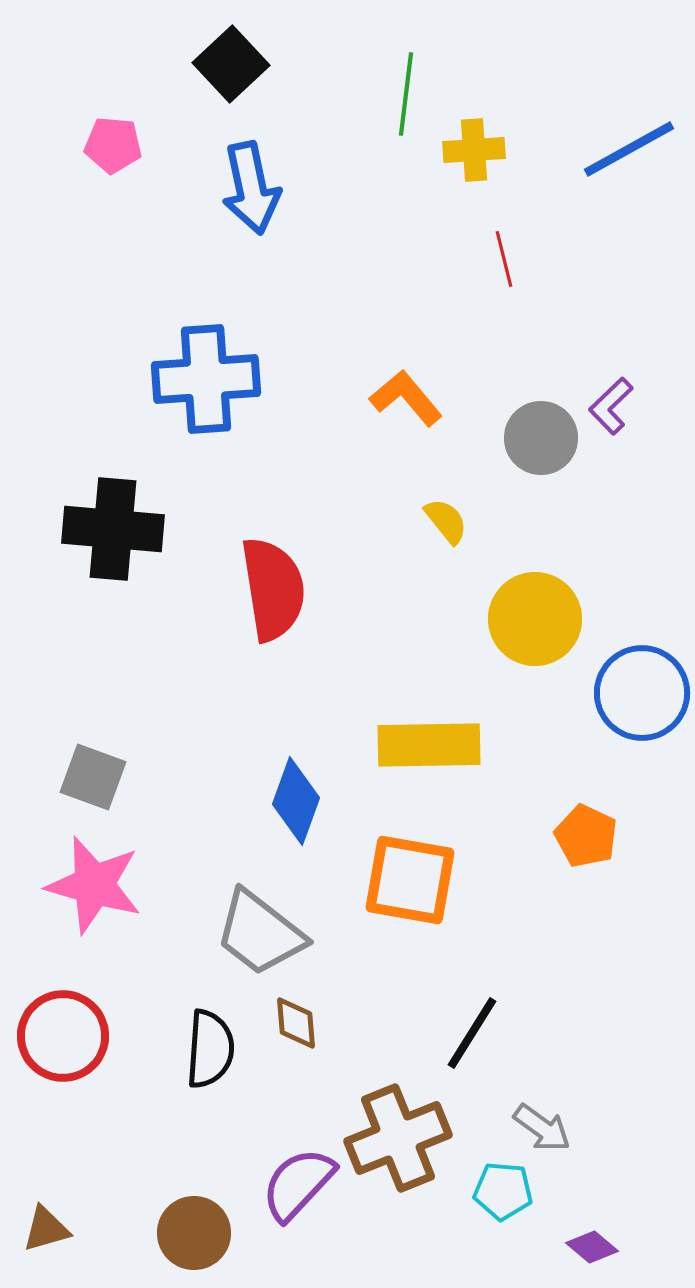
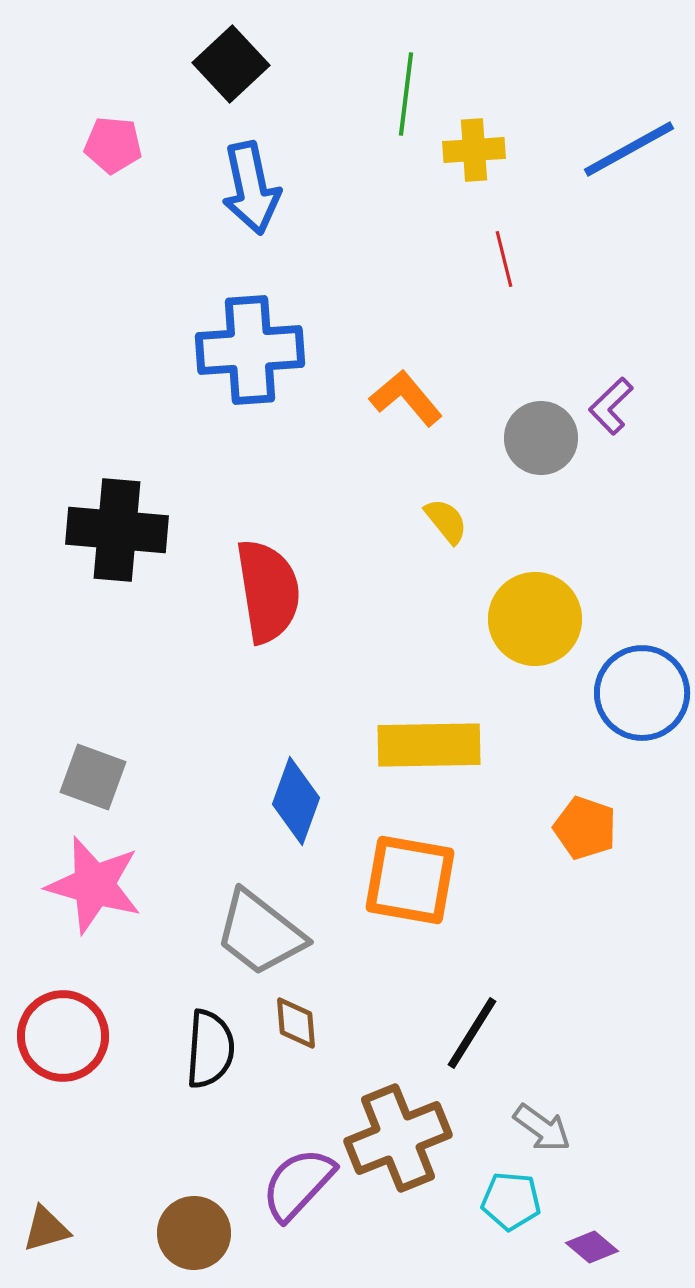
blue cross: moved 44 px right, 29 px up
black cross: moved 4 px right, 1 px down
red semicircle: moved 5 px left, 2 px down
orange pentagon: moved 1 px left, 8 px up; rotated 6 degrees counterclockwise
cyan pentagon: moved 8 px right, 10 px down
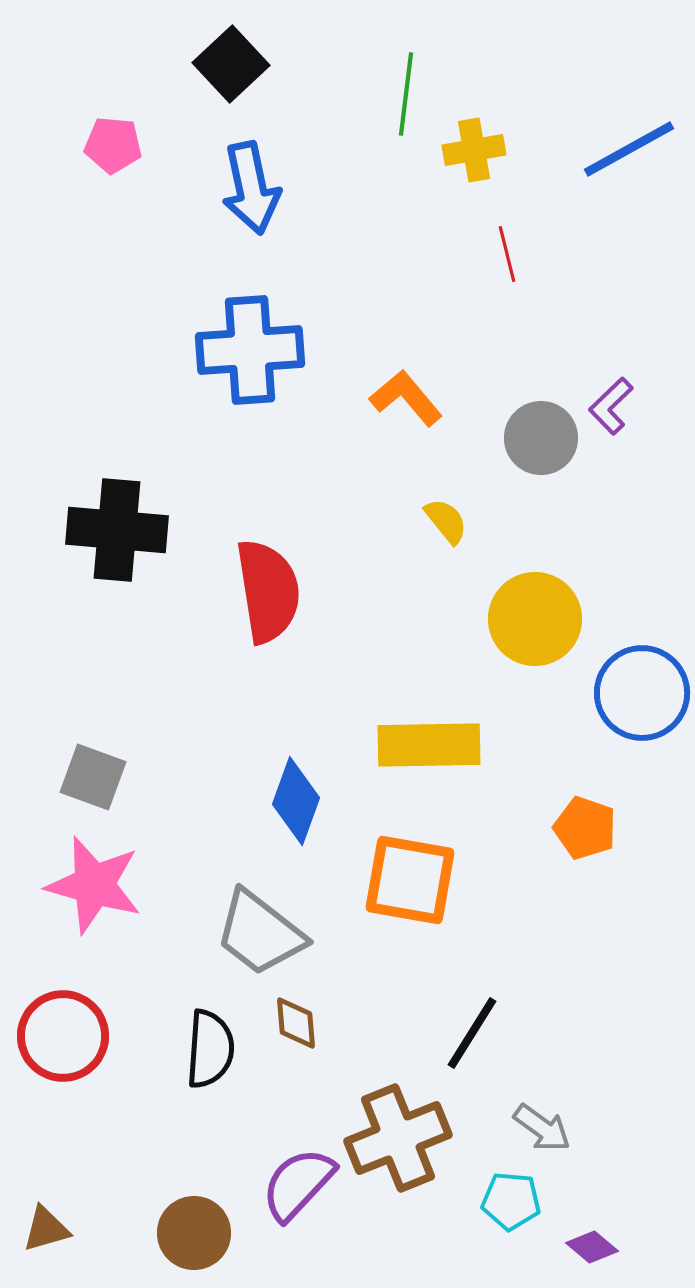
yellow cross: rotated 6 degrees counterclockwise
red line: moved 3 px right, 5 px up
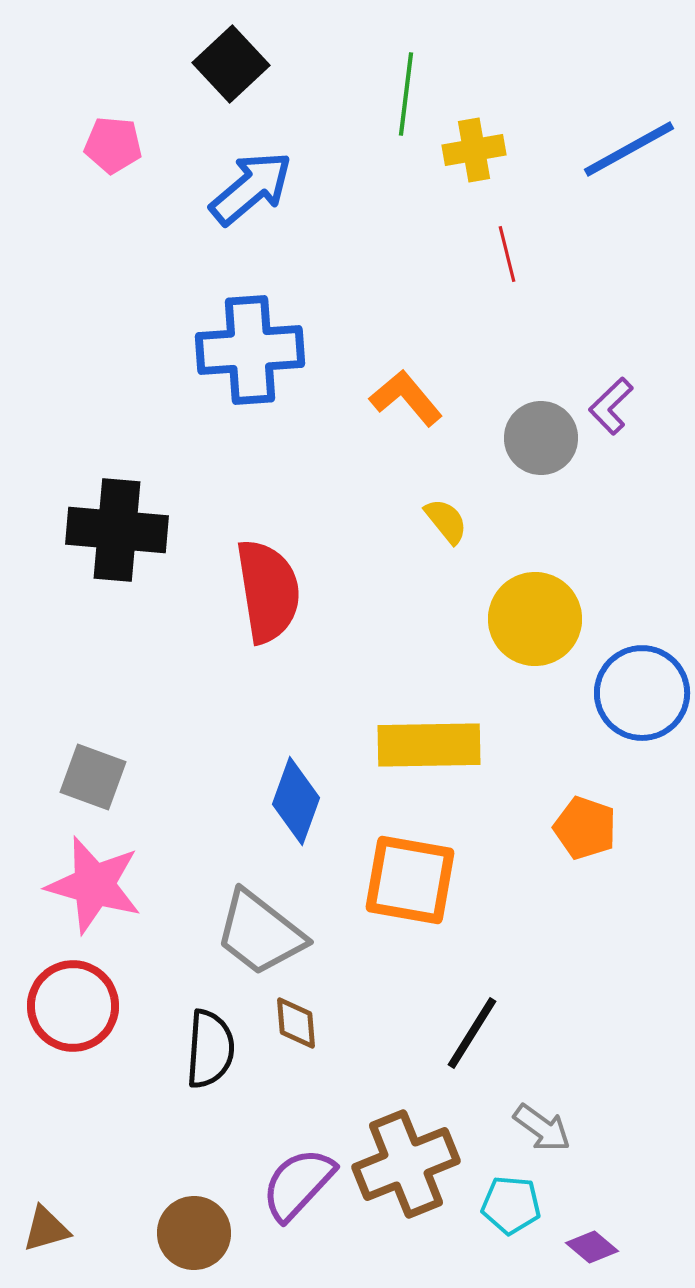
blue arrow: rotated 118 degrees counterclockwise
red circle: moved 10 px right, 30 px up
brown cross: moved 8 px right, 26 px down
cyan pentagon: moved 4 px down
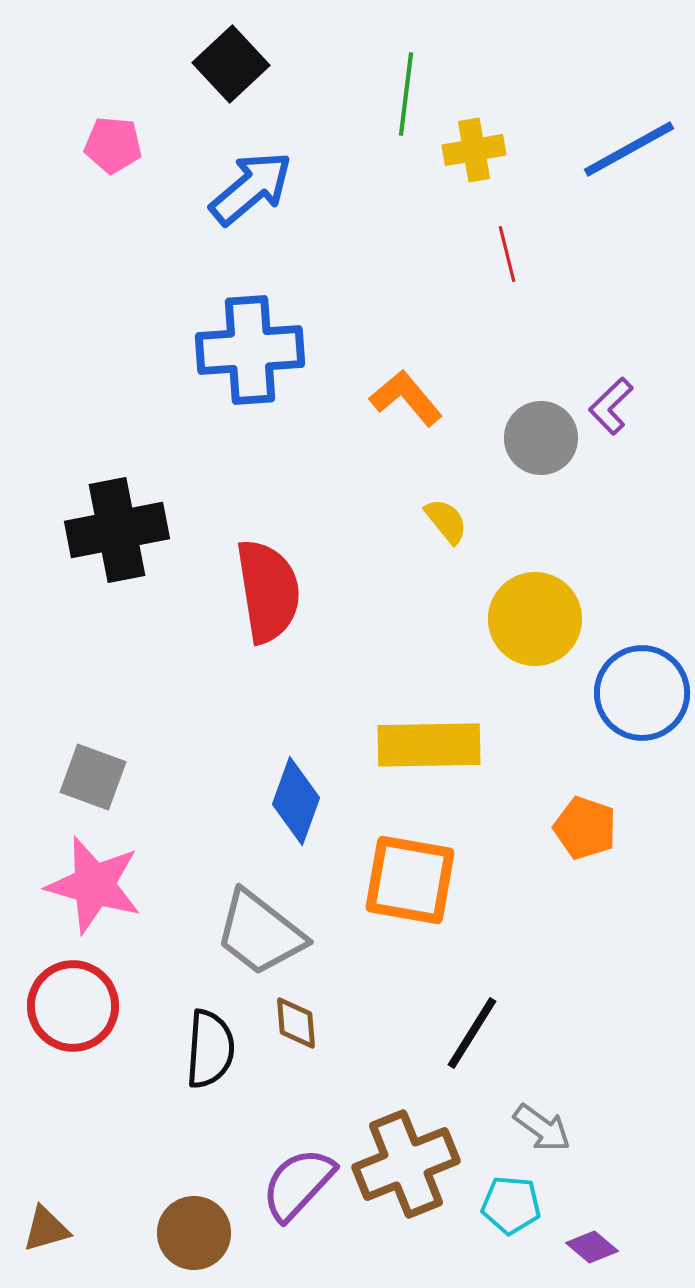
black cross: rotated 16 degrees counterclockwise
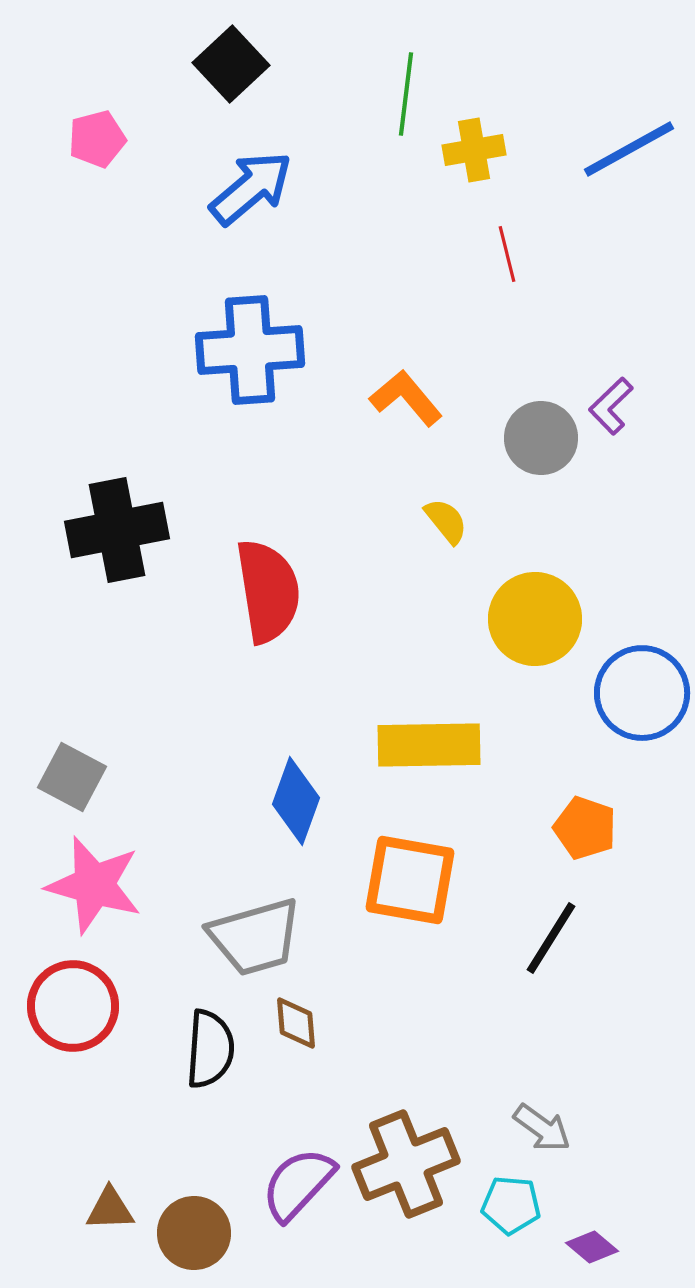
pink pentagon: moved 16 px left, 6 px up; rotated 20 degrees counterclockwise
gray square: moved 21 px left; rotated 8 degrees clockwise
gray trapezoid: moved 5 px left, 4 px down; rotated 54 degrees counterclockwise
black line: moved 79 px right, 95 px up
brown triangle: moved 64 px right, 20 px up; rotated 14 degrees clockwise
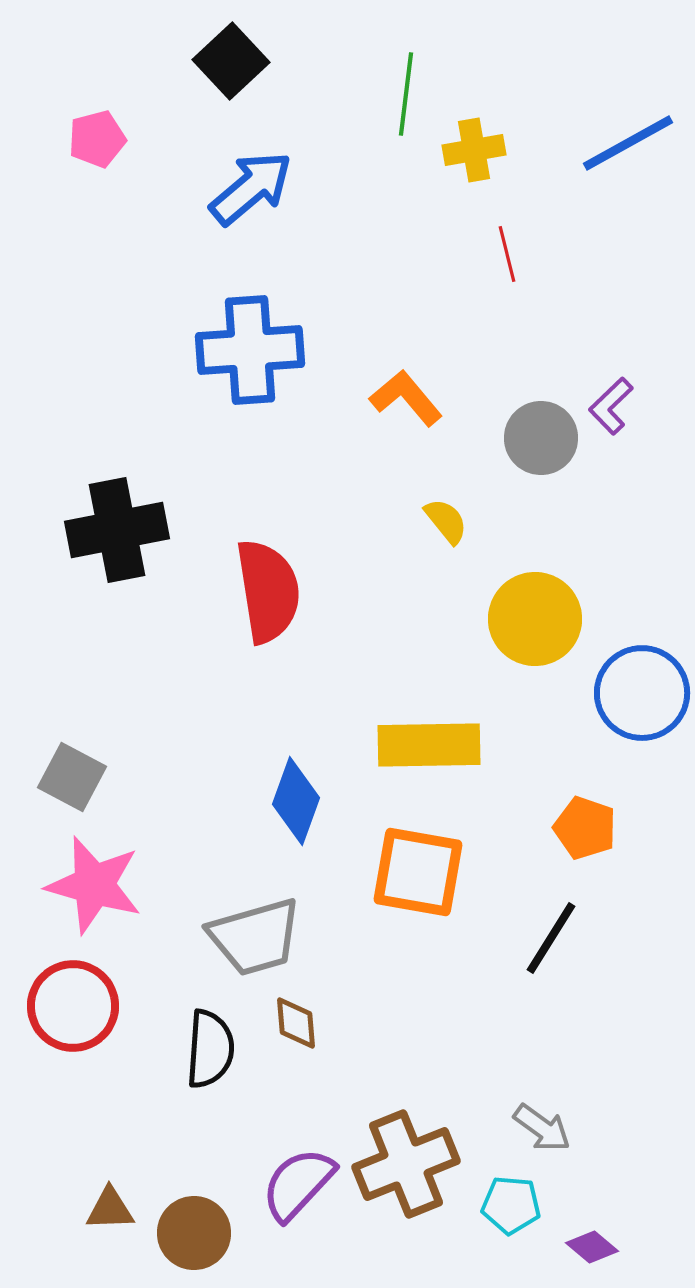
black square: moved 3 px up
blue line: moved 1 px left, 6 px up
orange square: moved 8 px right, 8 px up
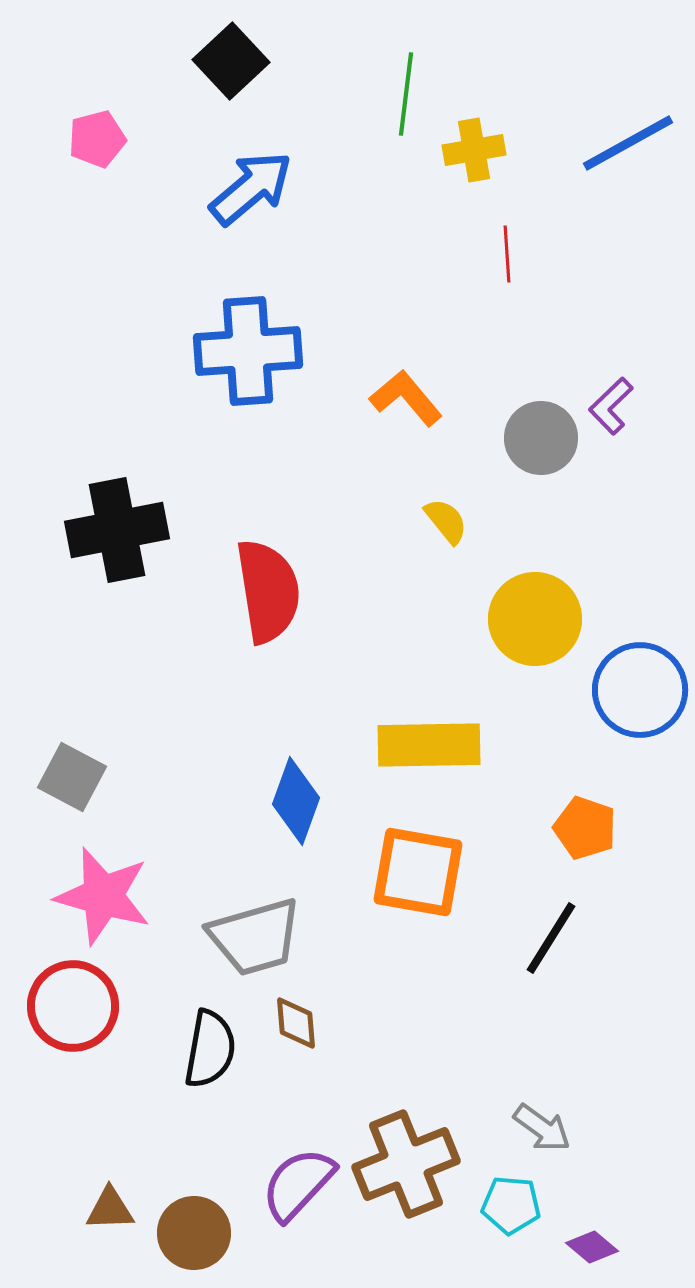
red line: rotated 10 degrees clockwise
blue cross: moved 2 px left, 1 px down
blue circle: moved 2 px left, 3 px up
pink star: moved 9 px right, 11 px down
black semicircle: rotated 6 degrees clockwise
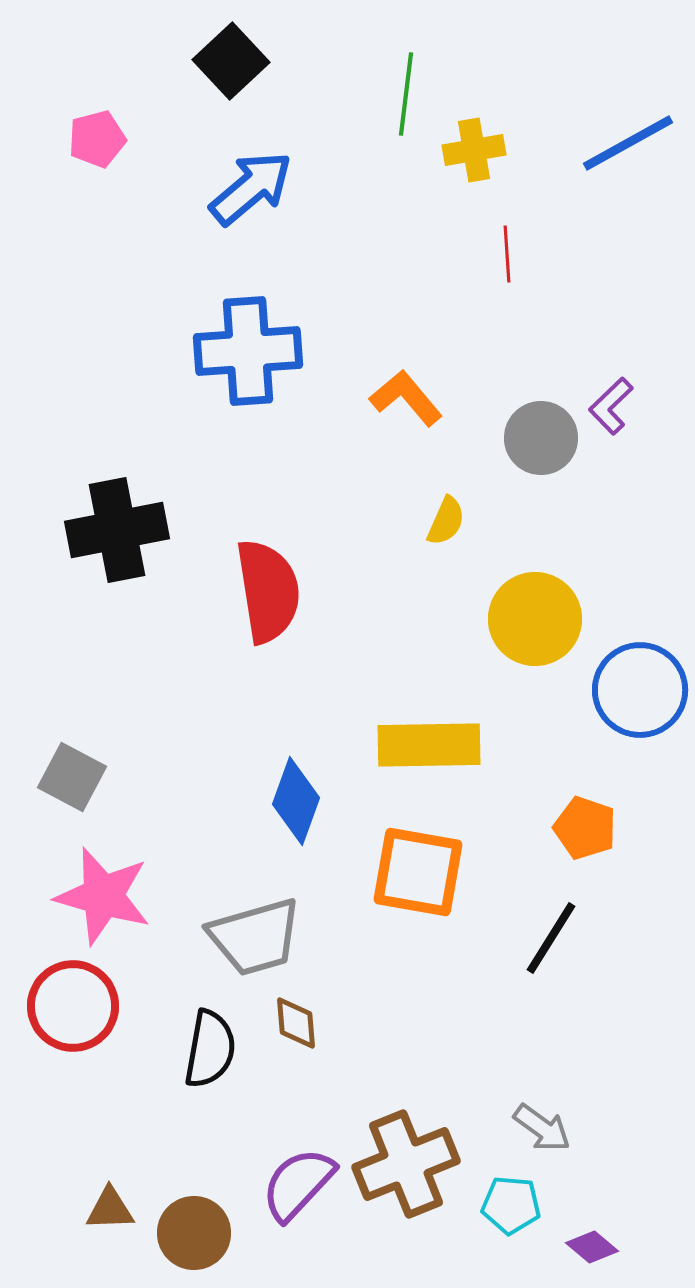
yellow semicircle: rotated 63 degrees clockwise
